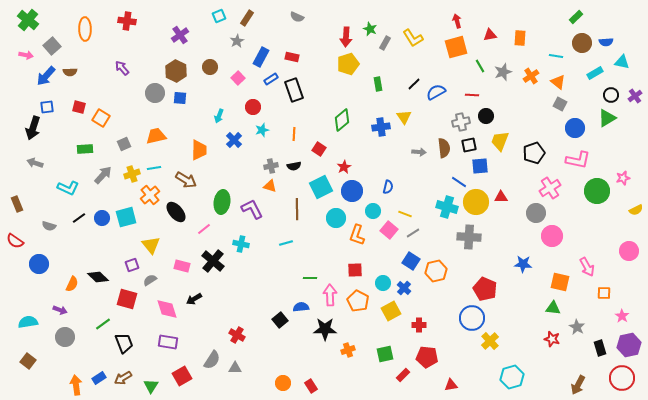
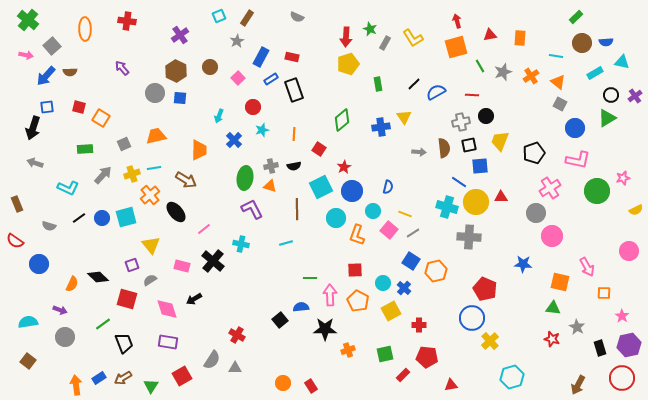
green ellipse at (222, 202): moved 23 px right, 24 px up
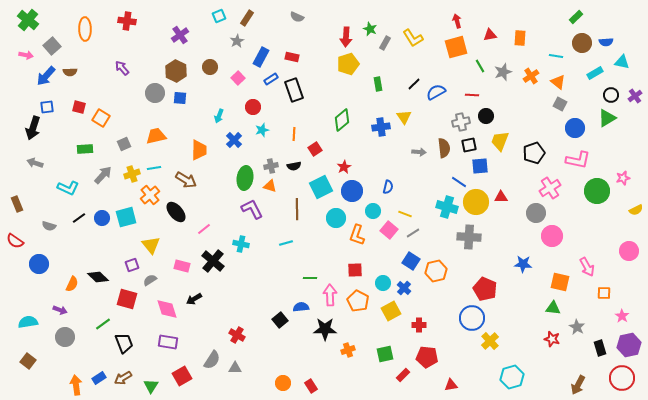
red square at (319, 149): moved 4 px left; rotated 24 degrees clockwise
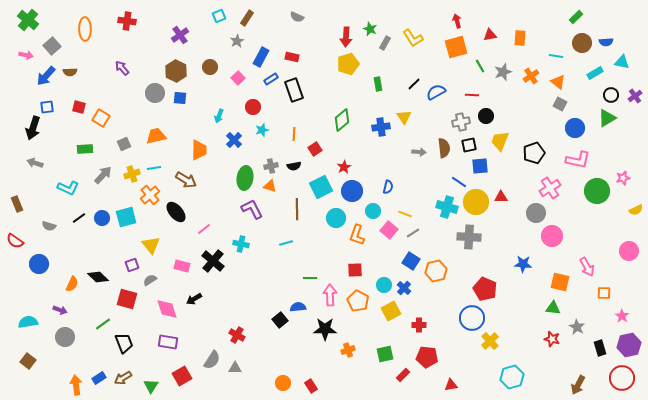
cyan circle at (383, 283): moved 1 px right, 2 px down
blue semicircle at (301, 307): moved 3 px left
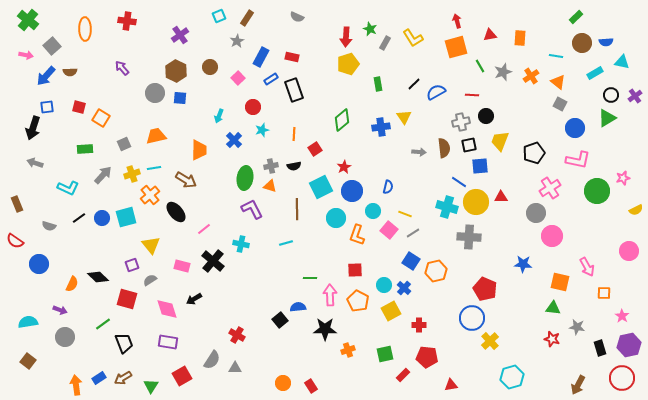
gray star at (577, 327): rotated 21 degrees counterclockwise
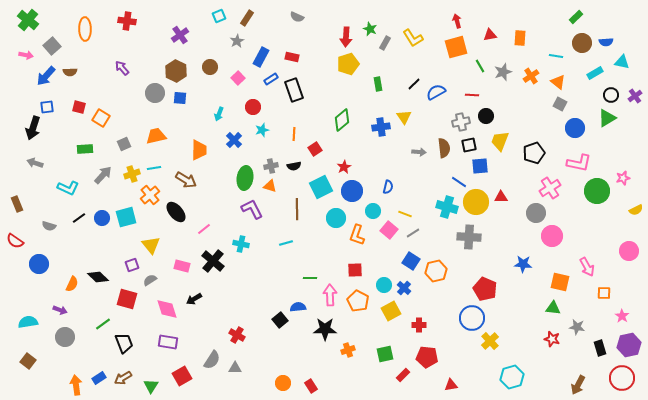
cyan arrow at (219, 116): moved 2 px up
pink L-shape at (578, 160): moved 1 px right, 3 px down
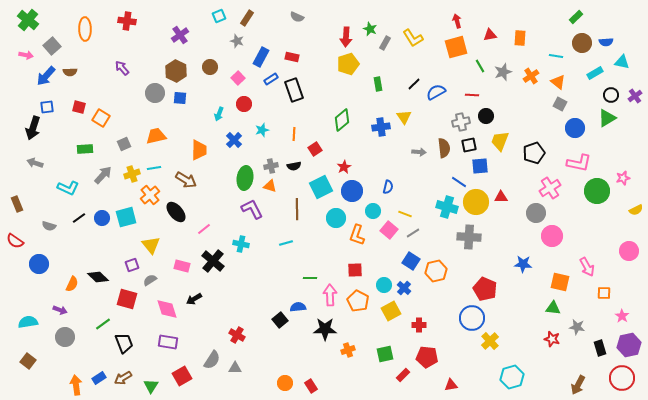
gray star at (237, 41): rotated 24 degrees counterclockwise
red circle at (253, 107): moved 9 px left, 3 px up
orange circle at (283, 383): moved 2 px right
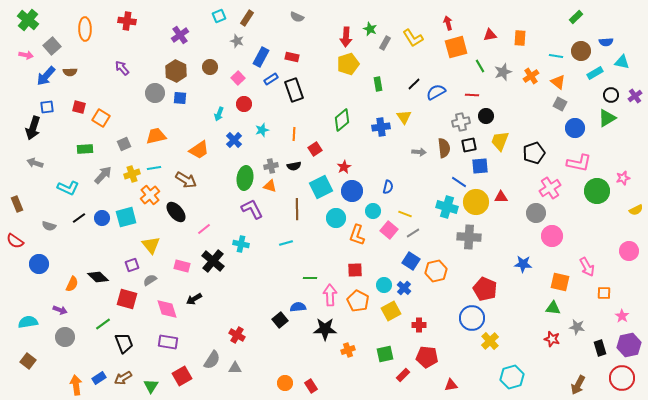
red arrow at (457, 21): moved 9 px left, 2 px down
brown circle at (582, 43): moved 1 px left, 8 px down
orange trapezoid at (199, 150): rotated 55 degrees clockwise
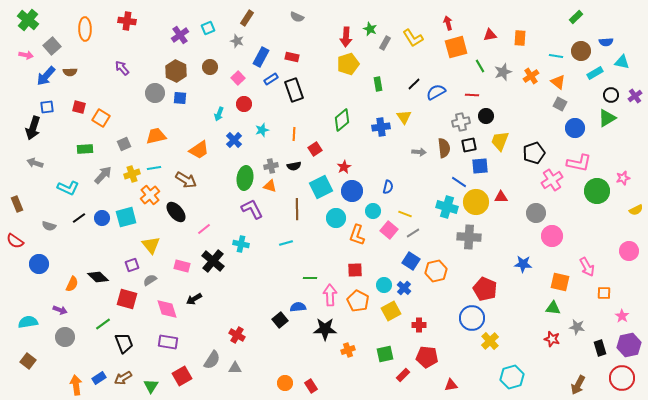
cyan square at (219, 16): moved 11 px left, 12 px down
pink cross at (550, 188): moved 2 px right, 8 px up
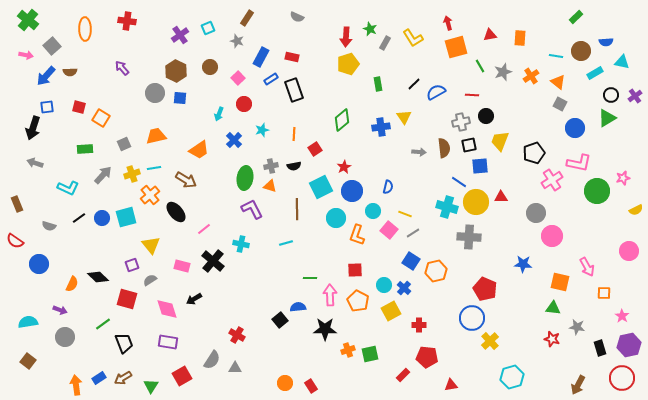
green square at (385, 354): moved 15 px left
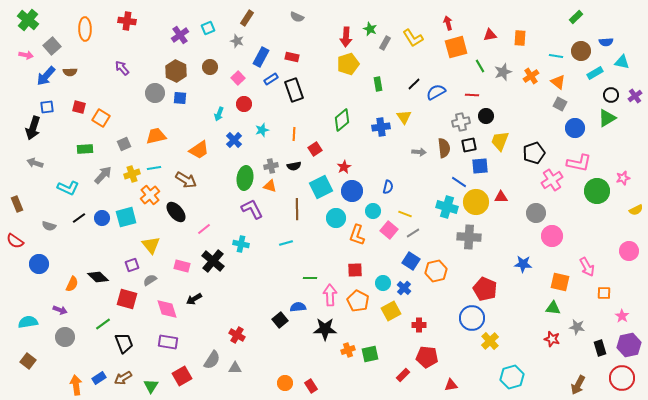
cyan circle at (384, 285): moved 1 px left, 2 px up
